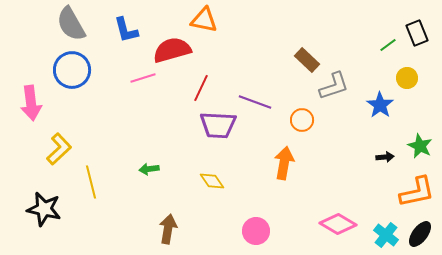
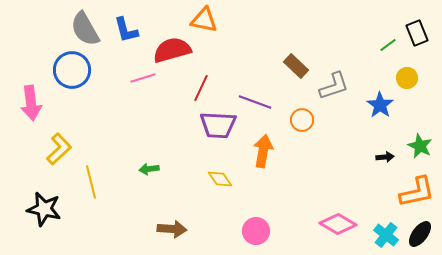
gray semicircle: moved 14 px right, 5 px down
brown rectangle: moved 11 px left, 6 px down
orange arrow: moved 21 px left, 12 px up
yellow diamond: moved 8 px right, 2 px up
brown arrow: moved 4 px right; rotated 84 degrees clockwise
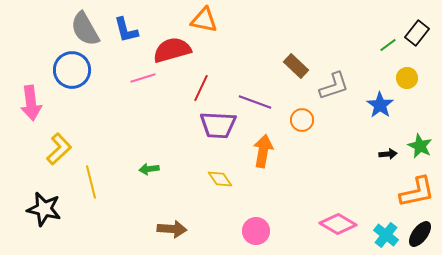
black rectangle: rotated 60 degrees clockwise
black arrow: moved 3 px right, 3 px up
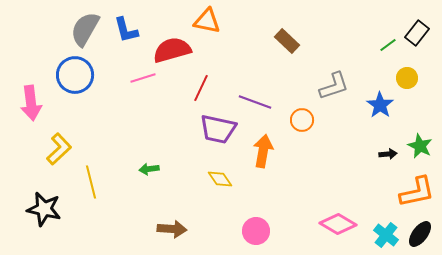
orange triangle: moved 3 px right, 1 px down
gray semicircle: rotated 60 degrees clockwise
brown rectangle: moved 9 px left, 25 px up
blue circle: moved 3 px right, 5 px down
purple trapezoid: moved 4 px down; rotated 9 degrees clockwise
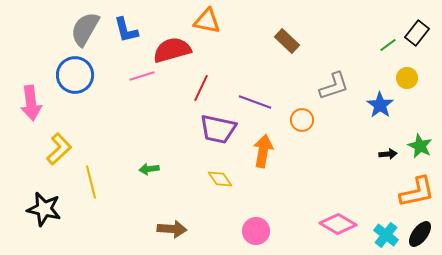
pink line: moved 1 px left, 2 px up
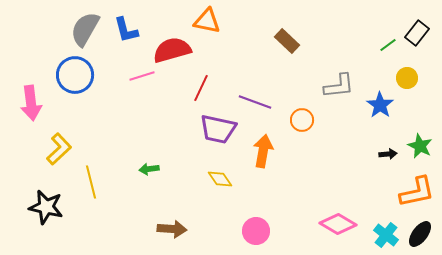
gray L-shape: moved 5 px right; rotated 12 degrees clockwise
black star: moved 2 px right, 2 px up
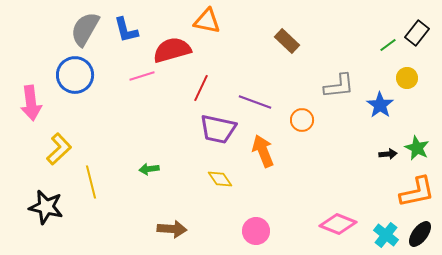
green star: moved 3 px left, 2 px down
orange arrow: rotated 32 degrees counterclockwise
pink diamond: rotated 9 degrees counterclockwise
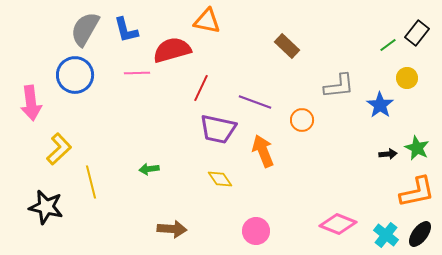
brown rectangle: moved 5 px down
pink line: moved 5 px left, 3 px up; rotated 15 degrees clockwise
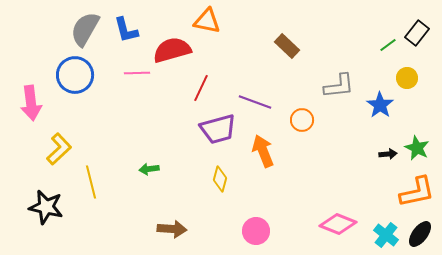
purple trapezoid: rotated 27 degrees counterclockwise
yellow diamond: rotated 50 degrees clockwise
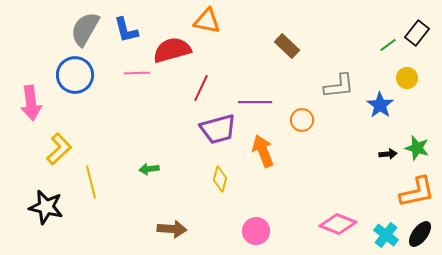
purple line: rotated 20 degrees counterclockwise
green star: rotated 10 degrees counterclockwise
